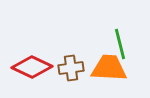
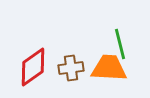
red diamond: moved 1 px right; rotated 60 degrees counterclockwise
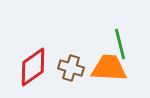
brown cross: rotated 25 degrees clockwise
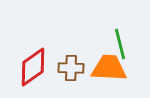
brown cross: rotated 15 degrees counterclockwise
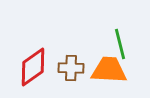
orange trapezoid: moved 2 px down
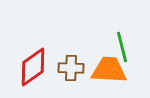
green line: moved 2 px right, 3 px down
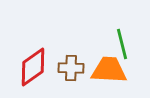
green line: moved 3 px up
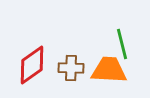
red diamond: moved 1 px left, 2 px up
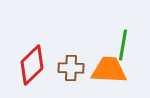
green line: moved 1 px right, 1 px down; rotated 24 degrees clockwise
red diamond: rotated 9 degrees counterclockwise
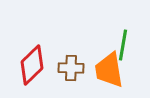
orange trapezoid: rotated 102 degrees counterclockwise
